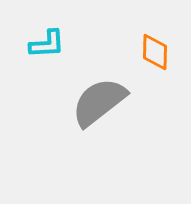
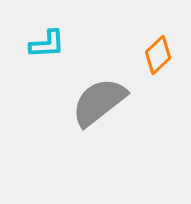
orange diamond: moved 3 px right, 3 px down; rotated 45 degrees clockwise
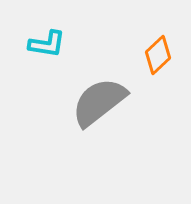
cyan L-shape: rotated 12 degrees clockwise
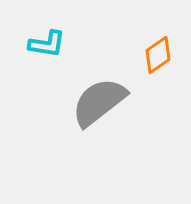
orange diamond: rotated 9 degrees clockwise
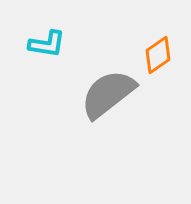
gray semicircle: moved 9 px right, 8 px up
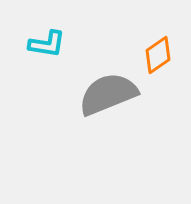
gray semicircle: rotated 16 degrees clockwise
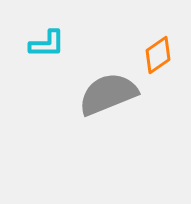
cyan L-shape: rotated 9 degrees counterclockwise
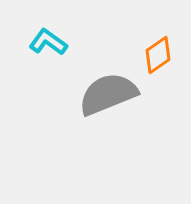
cyan L-shape: moved 1 px right, 2 px up; rotated 144 degrees counterclockwise
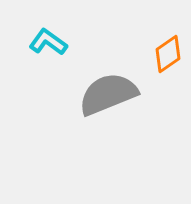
orange diamond: moved 10 px right, 1 px up
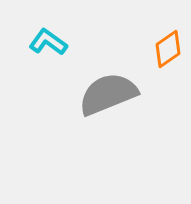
orange diamond: moved 5 px up
